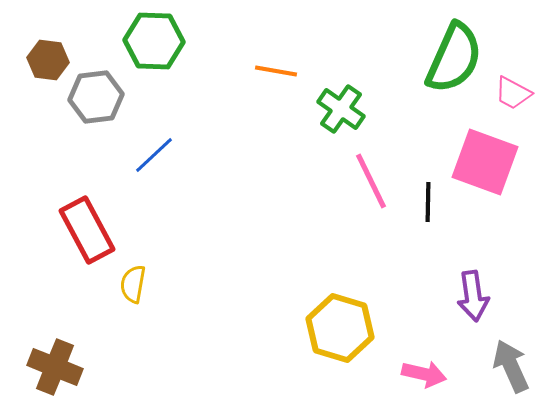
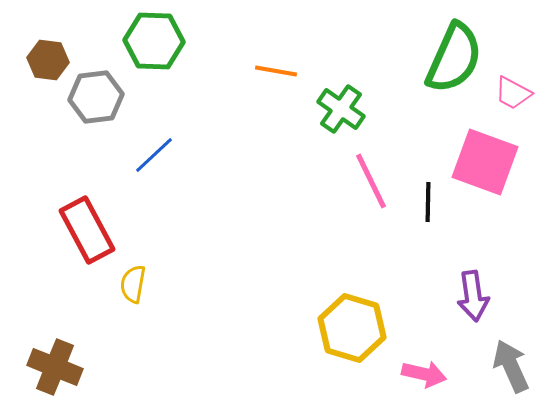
yellow hexagon: moved 12 px right
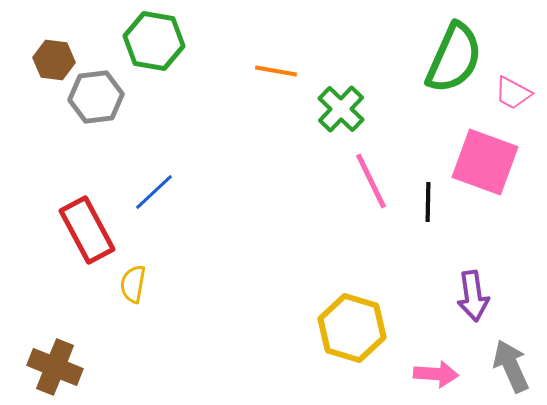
green hexagon: rotated 8 degrees clockwise
brown hexagon: moved 6 px right
green cross: rotated 9 degrees clockwise
blue line: moved 37 px down
pink arrow: moved 12 px right; rotated 9 degrees counterclockwise
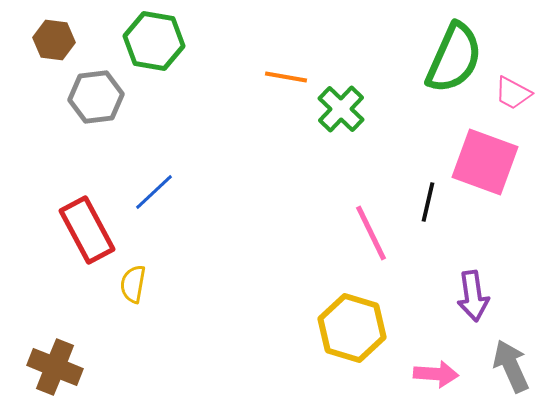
brown hexagon: moved 20 px up
orange line: moved 10 px right, 6 px down
pink line: moved 52 px down
black line: rotated 12 degrees clockwise
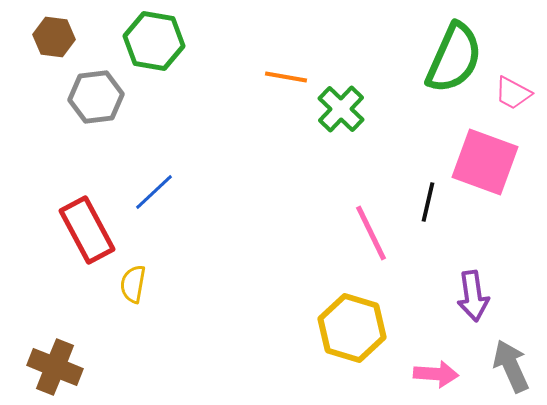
brown hexagon: moved 3 px up
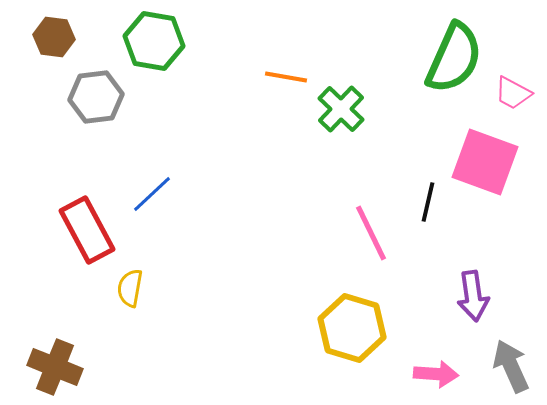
blue line: moved 2 px left, 2 px down
yellow semicircle: moved 3 px left, 4 px down
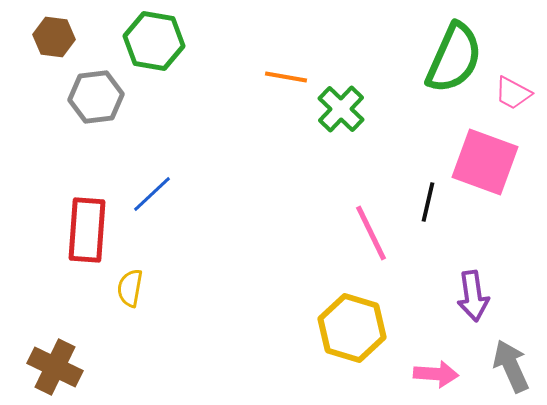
red rectangle: rotated 32 degrees clockwise
brown cross: rotated 4 degrees clockwise
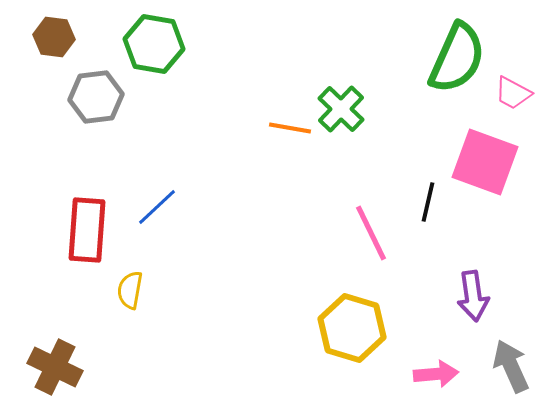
green hexagon: moved 3 px down
green semicircle: moved 3 px right
orange line: moved 4 px right, 51 px down
blue line: moved 5 px right, 13 px down
yellow semicircle: moved 2 px down
pink arrow: rotated 9 degrees counterclockwise
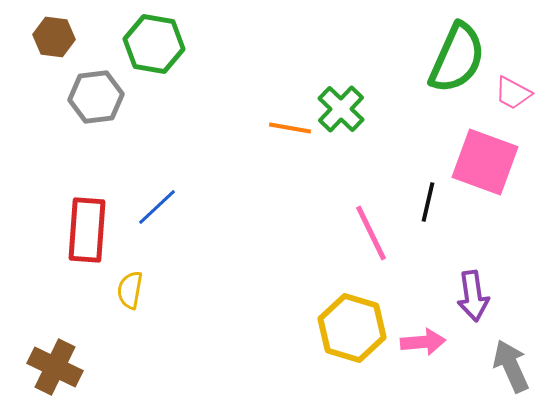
pink arrow: moved 13 px left, 32 px up
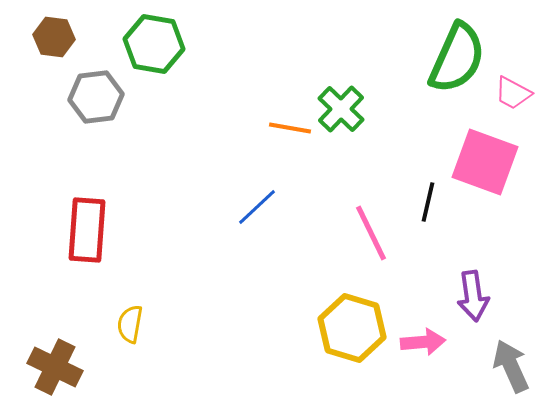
blue line: moved 100 px right
yellow semicircle: moved 34 px down
